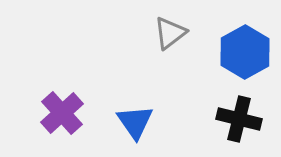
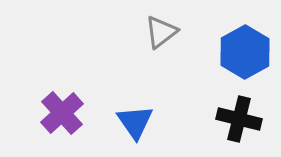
gray triangle: moved 9 px left, 1 px up
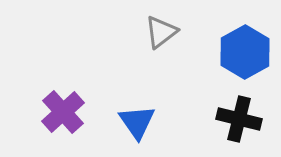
purple cross: moved 1 px right, 1 px up
blue triangle: moved 2 px right
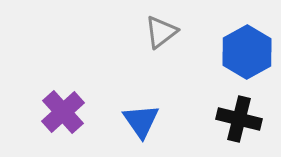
blue hexagon: moved 2 px right
blue triangle: moved 4 px right, 1 px up
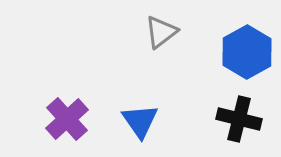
purple cross: moved 4 px right, 7 px down
blue triangle: moved 1 px left
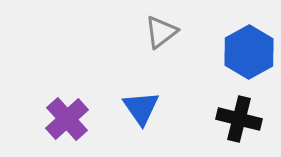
blue hexagon: moved 2 px right
blue triangle: moved 1 px right, 13 px up
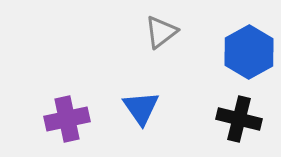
purple cross: rotated 30 degrees clockwise
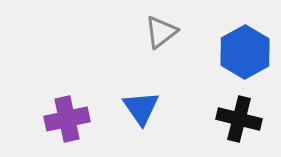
blue hexagon: moved 4 px left
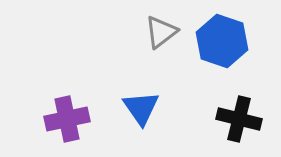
blue hexagon: moved 23 px left, 11 px up; rotated 12 degrees counterclockwise
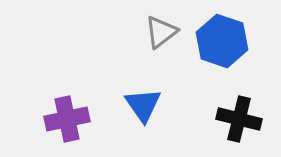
blue triangle: moved 2 px right, 3 px up
